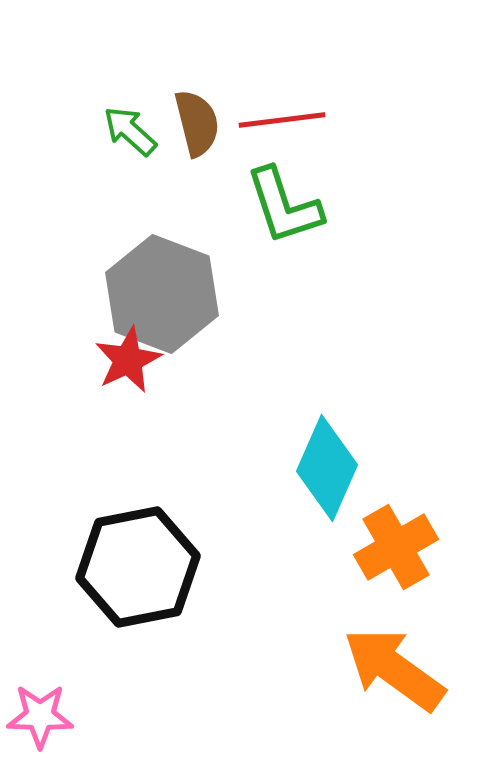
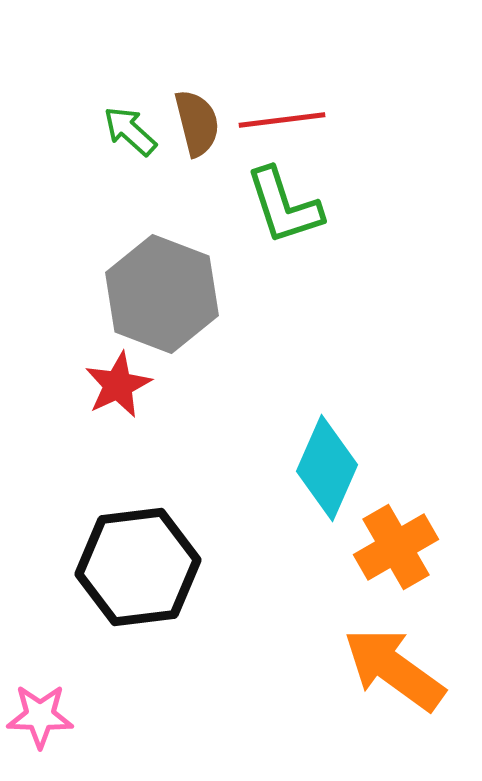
red star: moved 10 px left, 25 px down
black hexagon: rotated 4 degrees clockwise
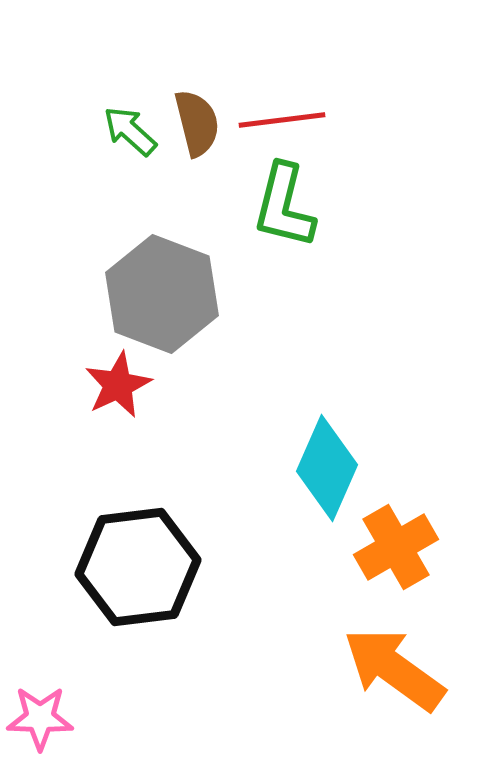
green L-shape: rotated 32 degrees clockwise
pink star: moved 2 px down
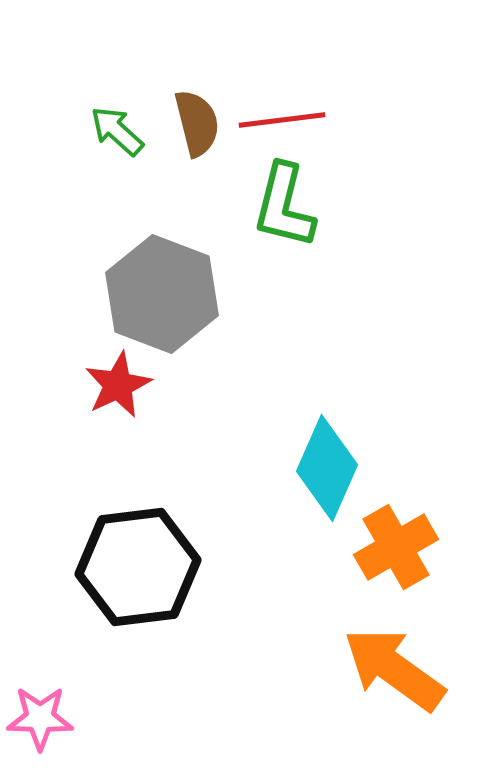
green arrow: moved 13 px left
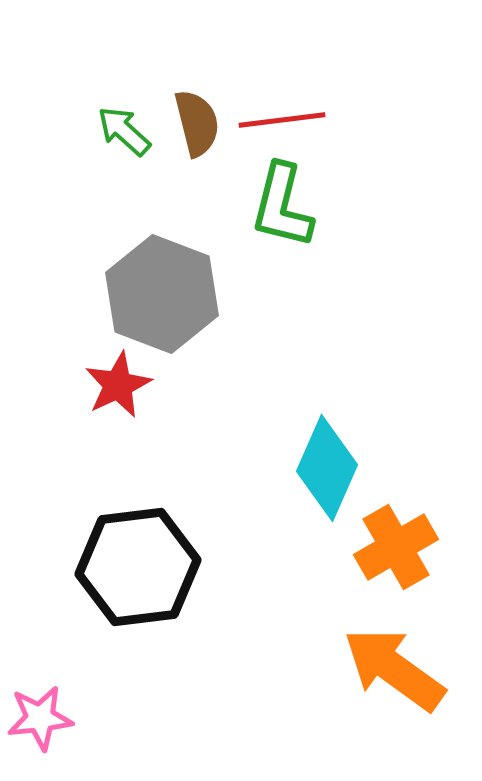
green arrow: moved 7 px right
green L-shape: moved 2 px left
pink star: rotated 8 degrees counterclockwise
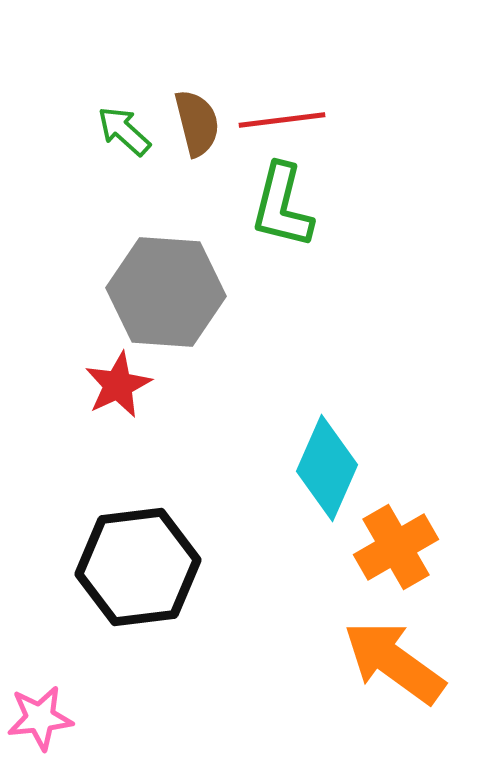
gray hexagon: moved 4 px right, 2 px up; rotated 17 degrees counterclockwise
orange arrow: moved 7 px up
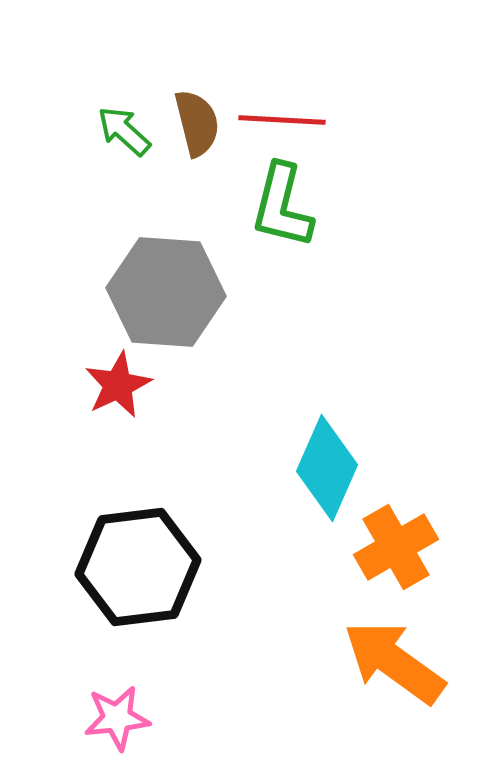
red line: rotated 10 degrees clockwise
pink star: moved 77 px right
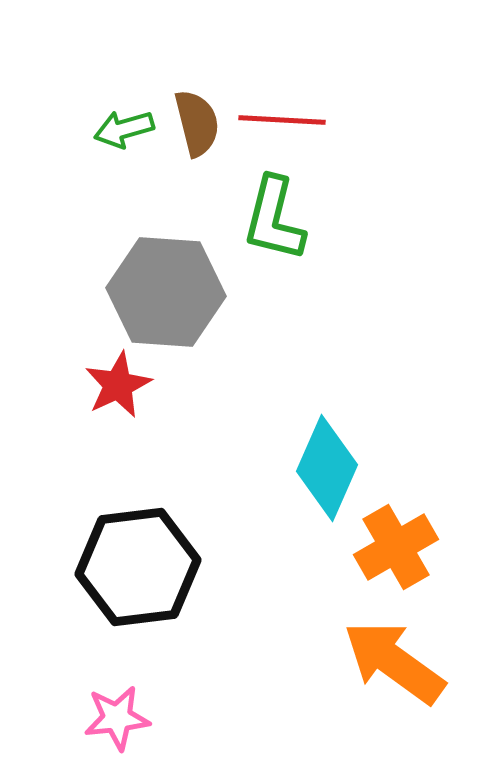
green arrow: moved 2 px up; rotated 58 degrees counterclockwise
green L-shape: moved 8 px left, 13 px down
